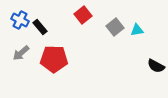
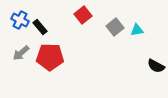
red pentagon: moved 4 px left, 2 px up
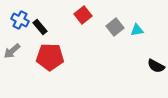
gray arrow: moved 9 px left, 2 px up
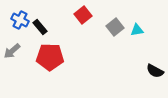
black semicircle: moved 1 px left, 5 px down
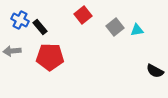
gray arrow: rotated 36 degrees clockwise
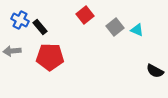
red square: moved 2 px right
cyan triangle: rotated 32 degrees clockwise
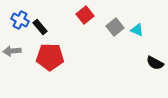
black semicircle: moved 8 px up
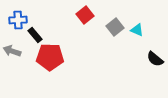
blue cross: moved 2 px left; rotated 30 degrees counterclockwise
black rectangle: moved 5 px left, 8 px down
gray arrow: rotated 24 degrees clockwise
black semicircle: moved 4 px up; rotated 12 degrees clockwise
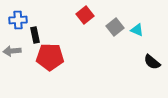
black rectangle: rotated 28 degrees clockwise
gray arrow: rotated 24 degrees counterclockwise
black semicircle: moved 3 px left, 3 px down
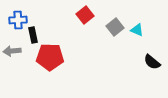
black rectangle: moved 2 px left
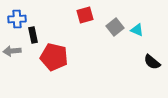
red square: rotated 24 degrees clockwise
blue cross: moved 1 px left, 1 px up
red pentagon: moved 4 px right; rotated 12 degrees clockwise
